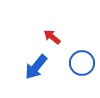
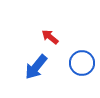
red arrow: moved 2 px left
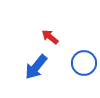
blue circle: moved 2 px right
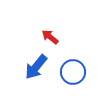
blue circle: moved 11 px left, 9 px down
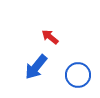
blue circle: moved 5 px right, 3 px down
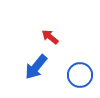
blue circle: moved 2 px right
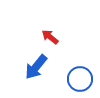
blue circle: moved 4 px down
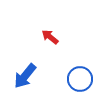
blue arrow: moved 11 px left, 9 px down
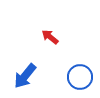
blue circle: moved 2 px up
